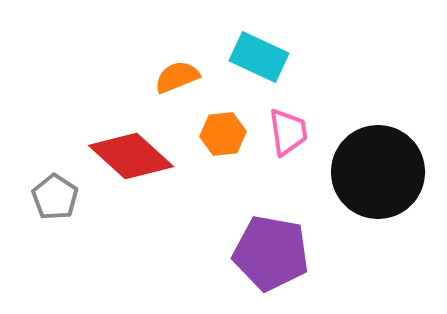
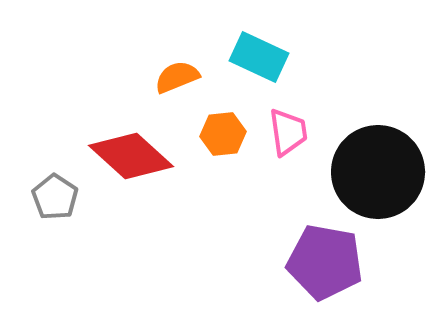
purple pentagon: moved 54 px right, 9 px down
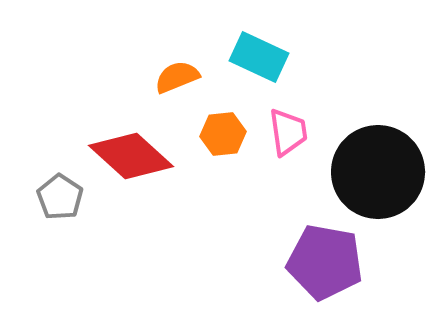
gray pentagon: moved 5 px right
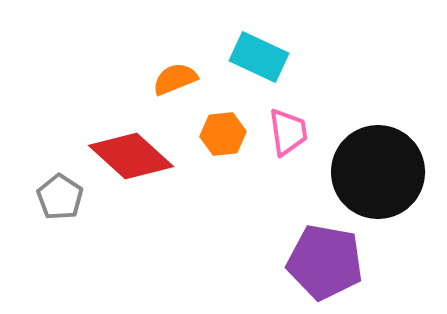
orange semicircle: moved 2 px left, 2 px down
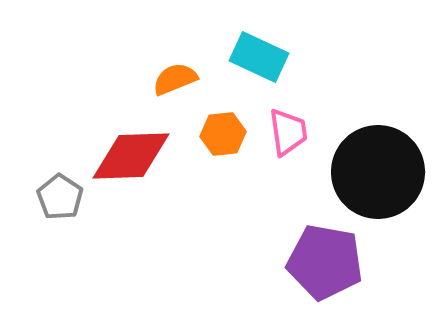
red diamond: rotated 44 degrees counterclockwise
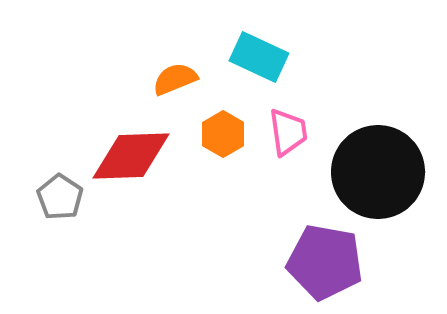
orange hexagon: rotated 24 degrees counterclockwise
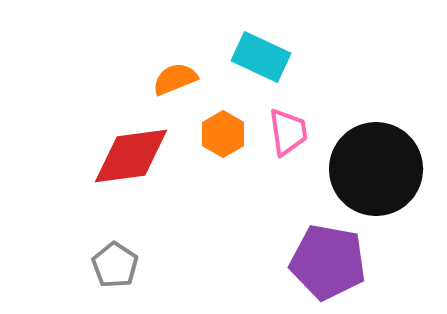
cyan rectangle: moved 2 px right
red diamond: rotated 6 degrees counterclockwise
black circle: moved 2 px left, 3 px up
gray pentagon: moved 55 px right, 68 px down
purple pentagon: moved 3 px right
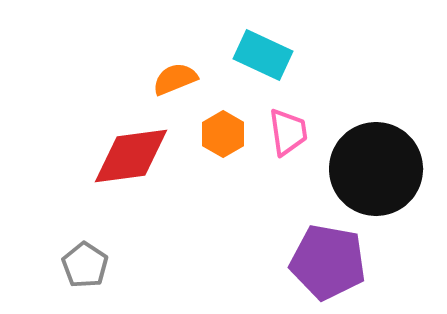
cyan rectangle: moved 2 px right, 2 px up
gray pentagon: moved 30 px left
